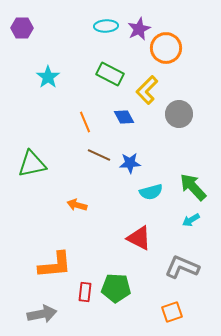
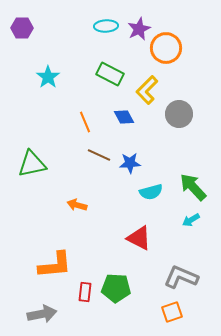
gray L-shape: moved 1 px left, 10 px down
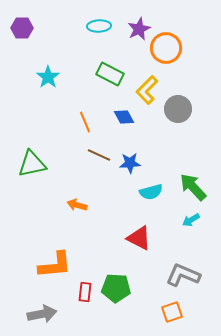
cyan ellipse: moved 7 px left
gray circle: moved 1 px left, 5 px up
gray L-shape: moved 2 px right, 2 px up
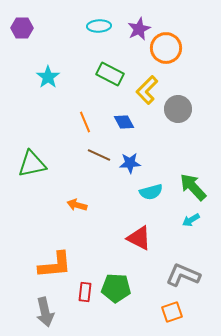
blue diamond: moved 5 px down
gray arrow: moved 3 px right, 2 px up; rotated 88 degrees clockwise
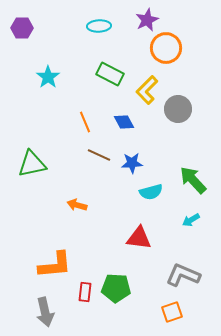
purple star: moved 8 px right, 9 px up
blue star: moved 2 px right
green arrow: moved 7 px up
red triangle: rotated 20 degrees counterclockwise
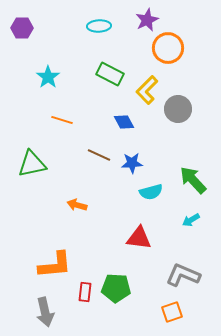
orange circle: moved 2 px right
orange line: moved 23 px left, 2 px up; rotated 50 degrees counterclockwise
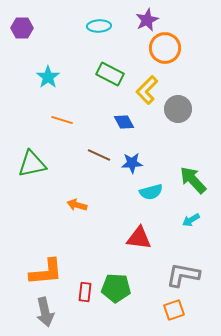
orange circle: moved 3 px left
orange L-shape: moved 9 px left, 7 px down
gray L-shape: rotated 12 degrees counterclockwise
orange square: moved 2 px right, 2 px up
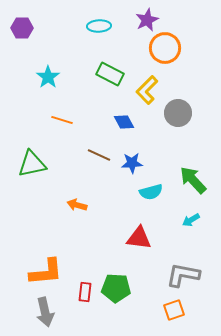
gray circle: moved 4 px down
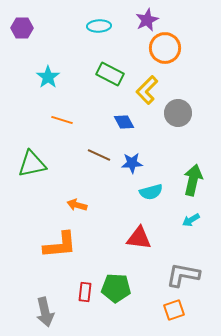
green arrow: rotated 56 degrees clockwise
orange L-shape: moved 14 px right, 27 px up
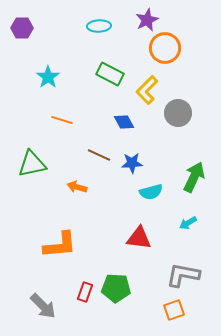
green arrow: moved 1 px right, 3 px up; rotated 12 degrees clockwise
orange arrow: moved 18 px up
cyan arrow: moved 3 px left, 3 px down
red rectangle: rotated 12 degrees clockwise
gray arrow: moved 2 px left, 6 px up; rotated 32 degrees counterclockwise
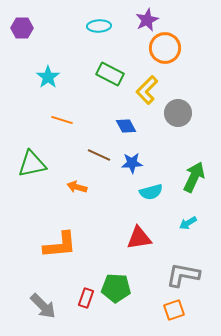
blue diamond: moved 2 px right, 4 px down
red triangle: rotated 16 degrees counterclockwise
red rectangle: moved 1 px right, 6 px down
